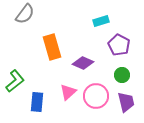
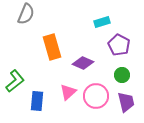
gray semicircle: moved 1 px right; rotated 15 degrees counterclockwise
cyan rectangle: moved 1 px right, 1 px down
blue rectangle: moved 1 px up
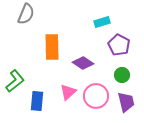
orange rectangle: rotated 15 degrees clockwise
purple diamond: rotated 10 degrees clockwise
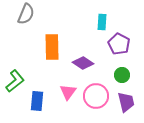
cyan rectangle: rotated 70 degrees counterclockwise
purple pentagon: moved 1 px up
pink triangle: rotated 12 degrees counterclockwise
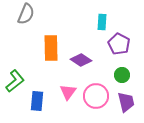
orange rectangle: moved 1 px left, 1 px down
purple diamond: moved 2 px left, 3 px up
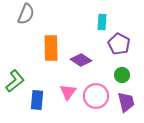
blue rectangle: moved 1 px up
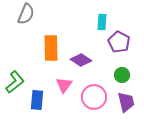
purple pentagon: moved 2 px up
green L-shape: moved 1 px down
pink triangle: moved 4 px left, 7 px up
pink circle: moved 2 px left, 1 px down
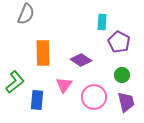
orange rectangle: moved 8 px left, 5 px down
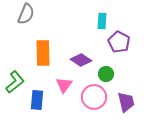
cyan rectangle: moved 1 px up
green circle: moved 16 px left, 1 px up
